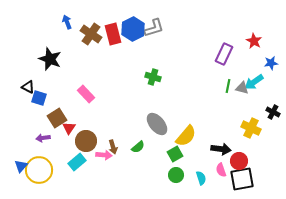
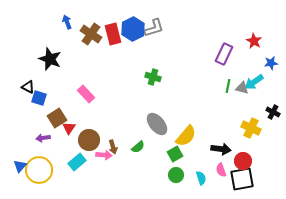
brown circle: moved 3 px right, 1 px up
red circle: moved 4 px right
blue triangle: moved 1 px left
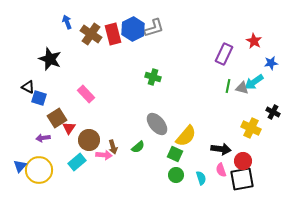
green square: rotated 35 degrees counterclockwise
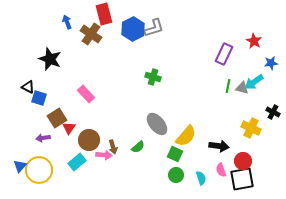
red rectangle: moved 9 px left, 20 px up
black arrow: moved 2 px left, 3 px up
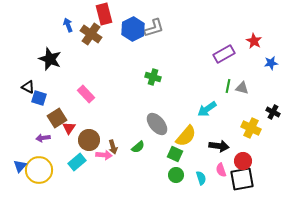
blue arrow: moved 1 px right, 3 px down
purple rectangle: rotated 35 degrees clockwise
cyan arrow: moved 47 px left, 27 px down
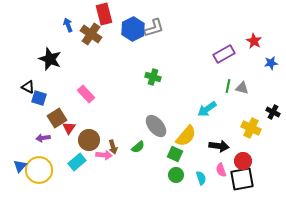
gray ellipse: moved 1 px left, 2 px down
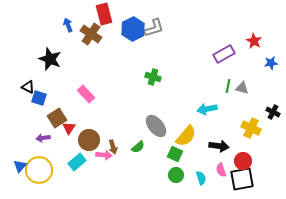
cyan arrow: rotated 24 degrees clockwise
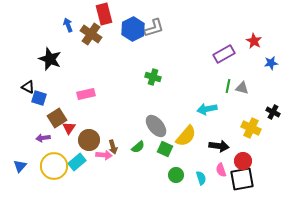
pink rectangle: rotated 60 degrees counterclockwise
green square: moved 10 px left, 5 px up
yellow circle: moved 15 px right, 4 px up
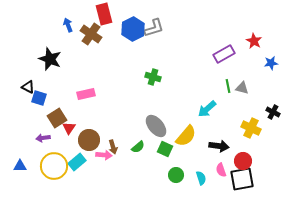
green line: rotated 24 degrees counterclockwise
cyan arrow: rotated 30 degrees counterclockwise
blue triangle: rotated 48 degrees clockwise
